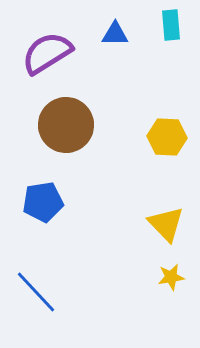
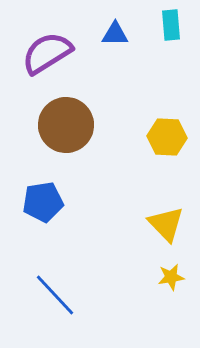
blue line: moved 19 px right, 3 px down
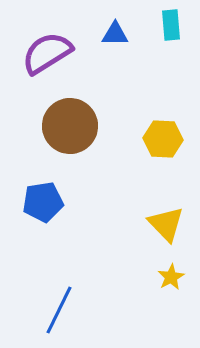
brown circle: moved 4 px right, 1 px down
yellow hexagon: moved 4 px left, 2 px down
yellow star: rotated 20 degrees counterclockwise
blue line: moved 4 px right, 15 px down; rotated 69 degrees clockwise
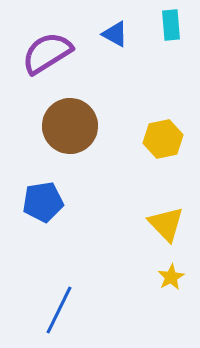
blue triangle: rotated 28 degrees clockwise
yellow hexagon: rotated 15 degrees counterclockwise
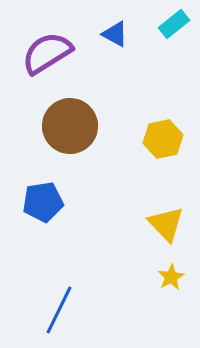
cyan rectangle: moved 3 px right, 1 px up; rotated 56 degrees clockwise
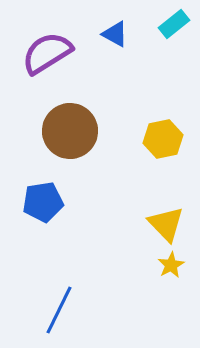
brown circle: moved 5 px down
yellow star: moved 12 px up
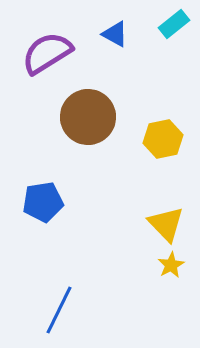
brown circle: moved 18 px right, 14 px up
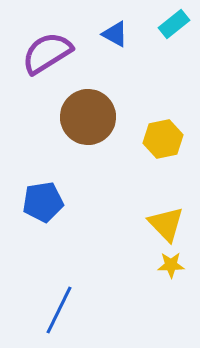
yellow star: rotated 28 degrees clockwise
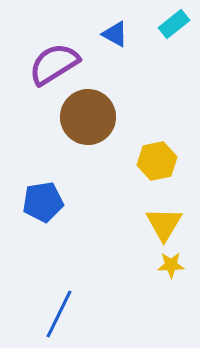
purple semicircle: moved 7 px right, 11 px down
yellow hexagon: moved 6 px left, 22 px down
yellow triangle: moved 2 px left; rotated 15 degrees clockwise
blue line: moved 4 px down
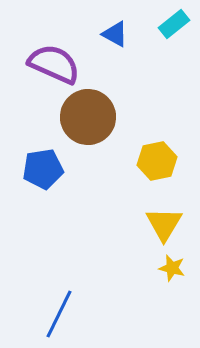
purple semicircle: rotated 56 degrees clockwise
blue pentagon: moved 33 px up
yellow star: moved 1 px right, 3 px down; rotated 16 degrees clockwise
